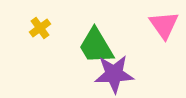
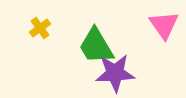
purple star: moved 1 px right, 1 px up
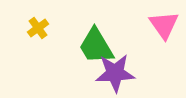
yellow cross: moved 2 px left
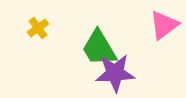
pink triangle: rotated 28 degrees clockwise
green trapezoid: moved 3 px right, 2 px down
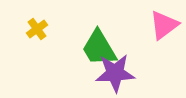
yellow cross: moved 1 px left, 1 px down
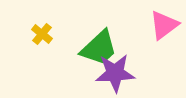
yellow cross: moved 5 px right, 5 px down; rotated 15 degrees counterclockwise
green trapezoid: rotated 102 degrees counterclockwise
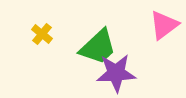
green trapezoid: moved 1 px left, 1 px up
purple star: moved 1 px right
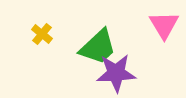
pink triangle: rotated 24 degrees counterclockwise
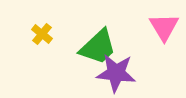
pink triangle: moved 2 px down
purple star: rotated 9 degrees clockwise
